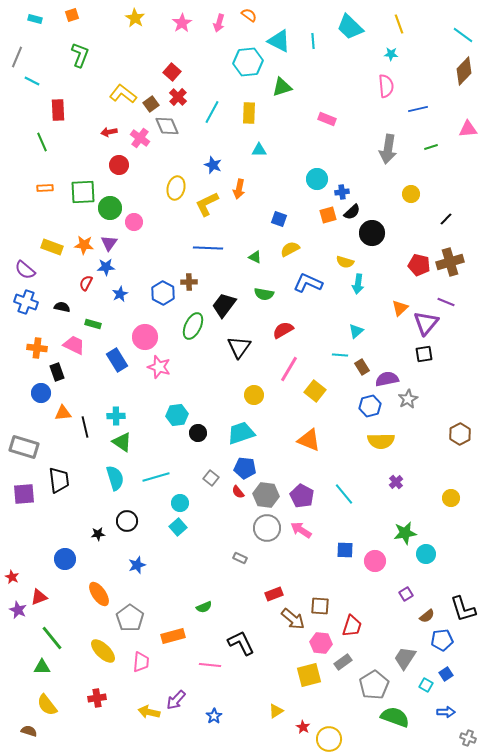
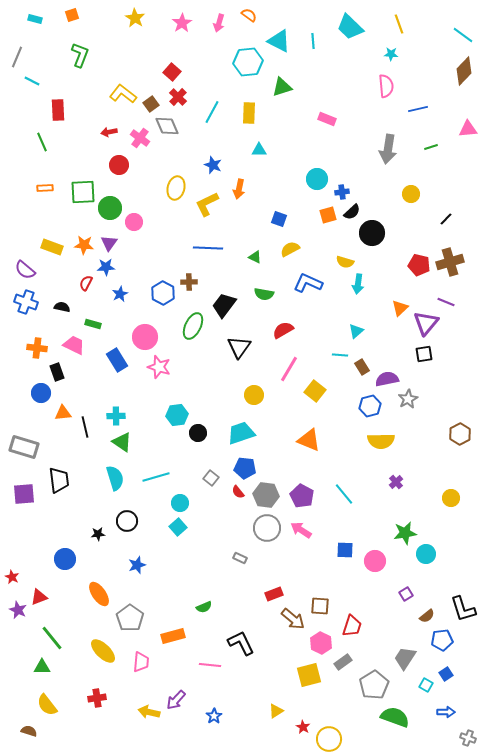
pink hexagon at (321, 643): rotated 20 degrees clockwise
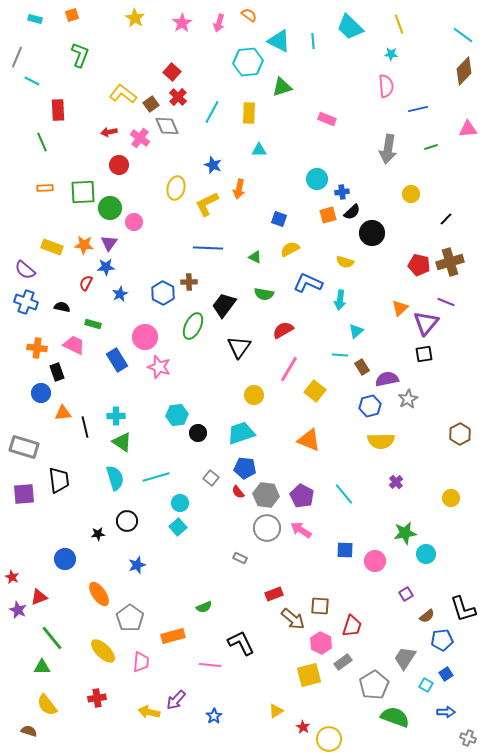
cyan arrow at (358, 284): moved 18 px left, 16 px down
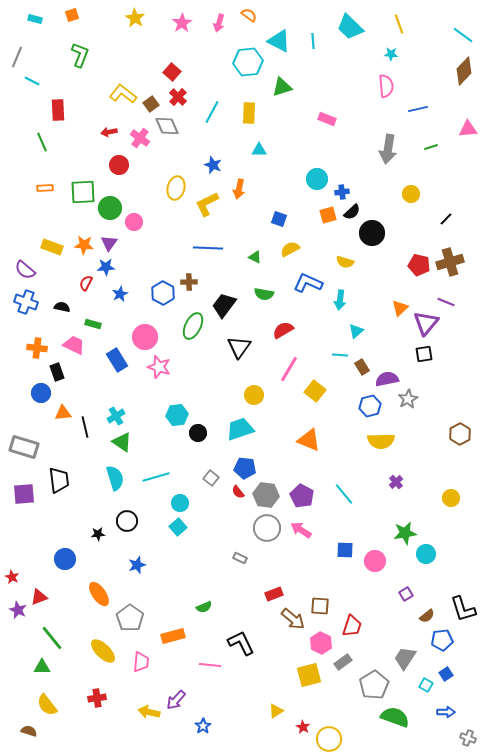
cyan cross at (116, 416): rotated 30 degrees counterclockwise
cyan trapezoid at (241, 433): moved 1 px left, 4 px up
blue star at (214, 716): moved 11 px left, 10 px down
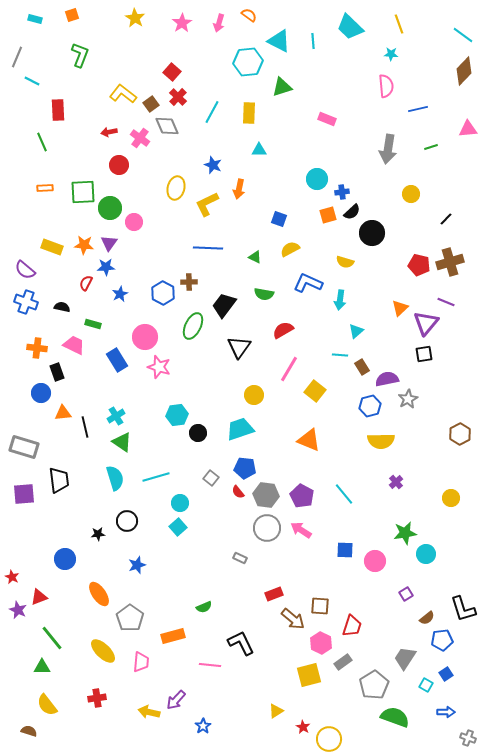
brown semicircle at (427, 616): moved 2 px down
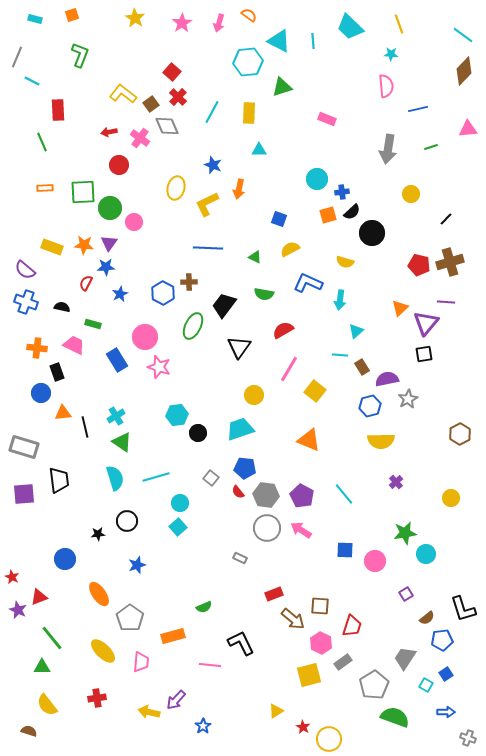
purple line at (446, 302): rotated 18 degrees counterclockwise
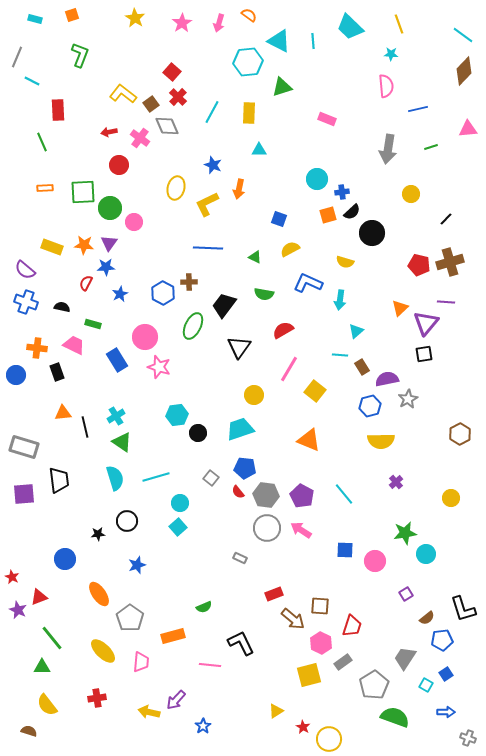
blue circle at (41, 393): moved 25 px left, 18 px up
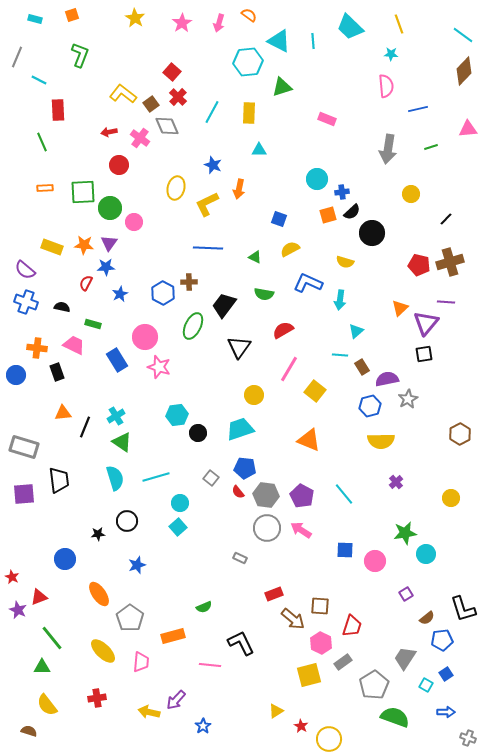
cyan line at (32, 81): moved 7 px right, 1 px up
black line at (85, 427): rotated 35 degrees clockwise
red star at (303, 727): moved 2 px left, 1 px up
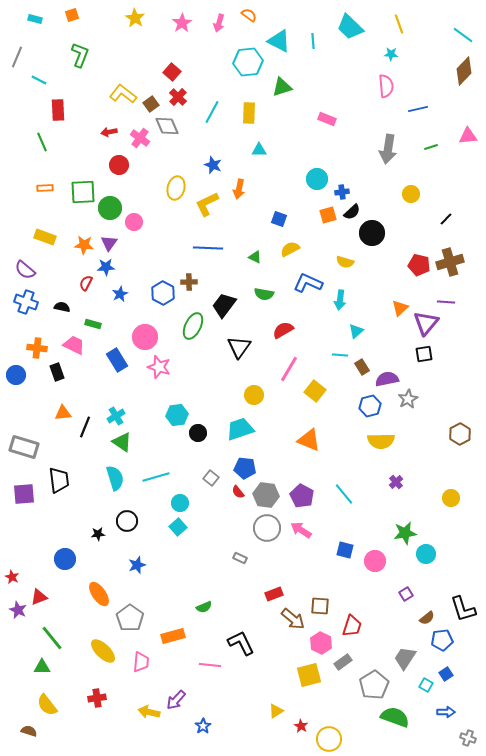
pink triangle at (468, 129): moved 7 px down
yellow rectangle at (52, 247): moved 7 px left, 10 px up
blue square at (345, 550): rotated 12 degrees clockwise
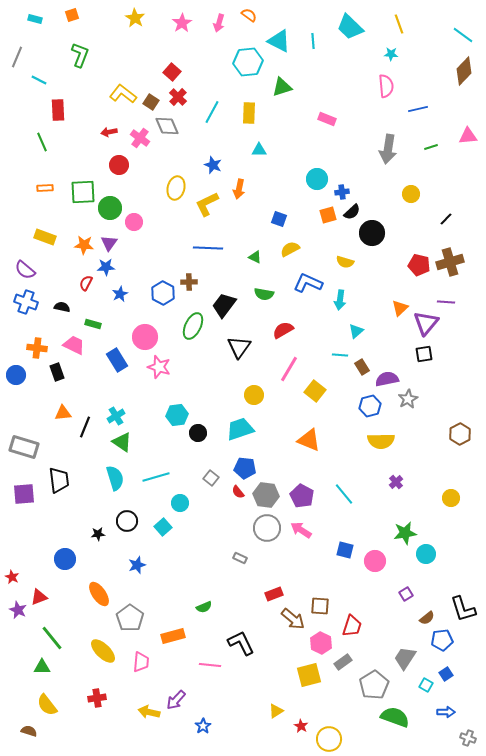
brown square at (151, 104): moved 2 px up; rotated 21 degrees counterclockwise
cyan square at (178, 527): moved 15 px left
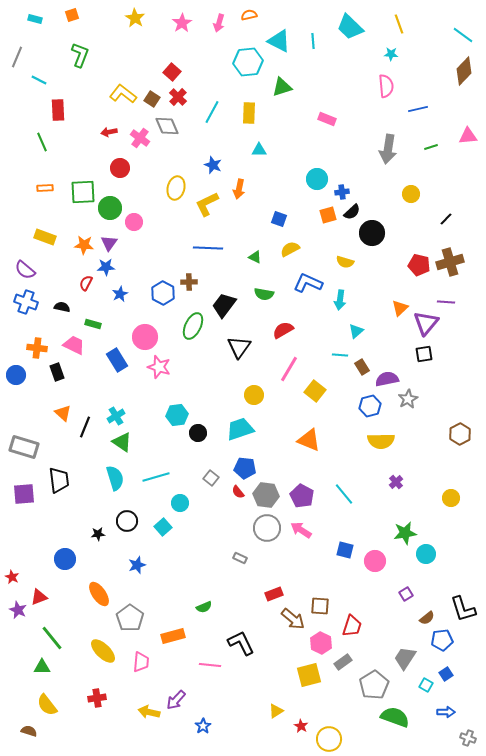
orange semicircle at (249, 15): rotated 49 degrees counterclockwise
brown square at (151, 102): moved 1 px right, 3 px up
red circle at (119, 165): moved 1 px right, 3 px down
orange triangle at (63, 413): rotated 48 degrees clockwise
